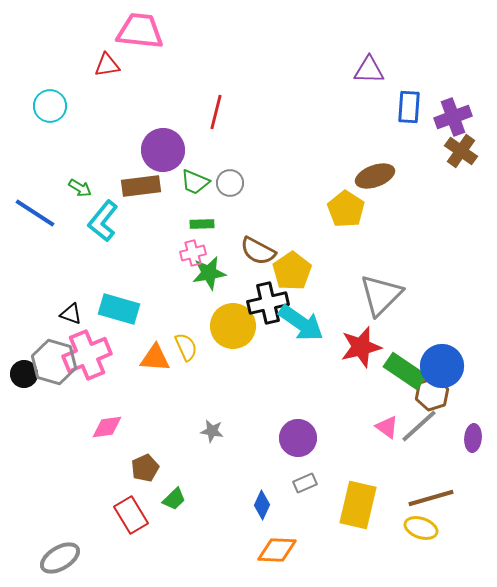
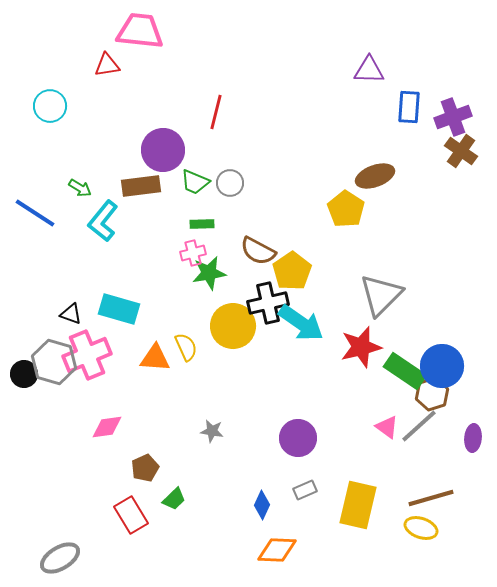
gray rectangle at (305, 483): moved 7 px down
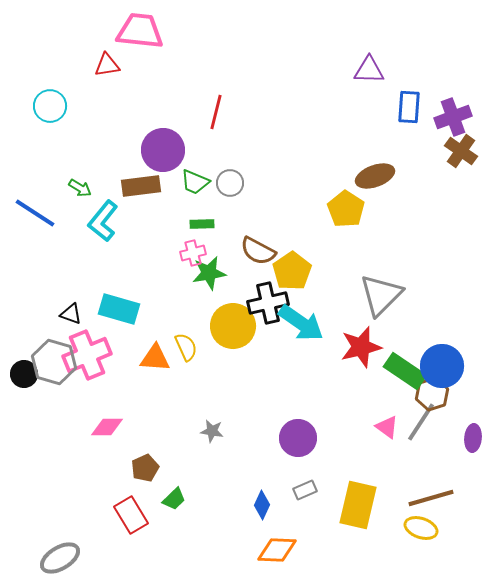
gray line at (419, 426): moved 2 px right, 4 px up; rotated 15 degrees counterclockwise
pink diamond at (107, 427): rotated 8 degrees clockwise
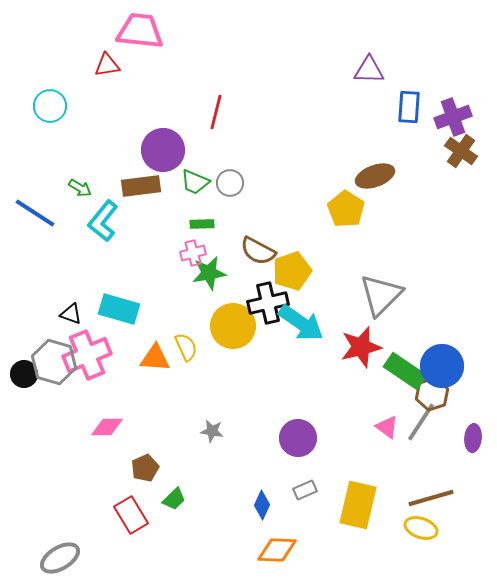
yellow pentagon at (292, 271): rotated 15 degrees clockwise
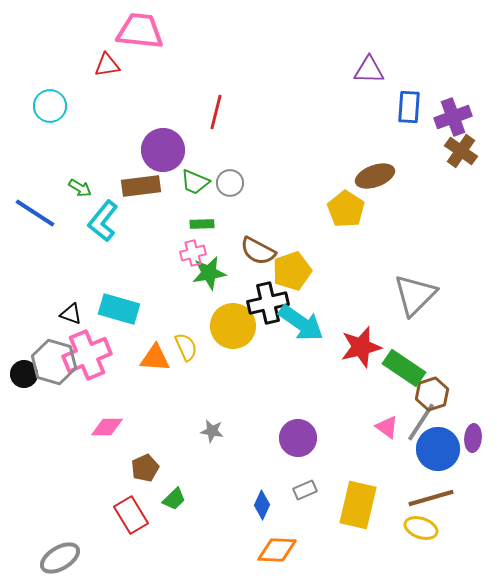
gray triangle at (381, 295): moved 34 px right
blue circle at (442, 366): moved 4 px left, 83 px down
green rectangle at (405, 371): moved 1 px left, 3 px up
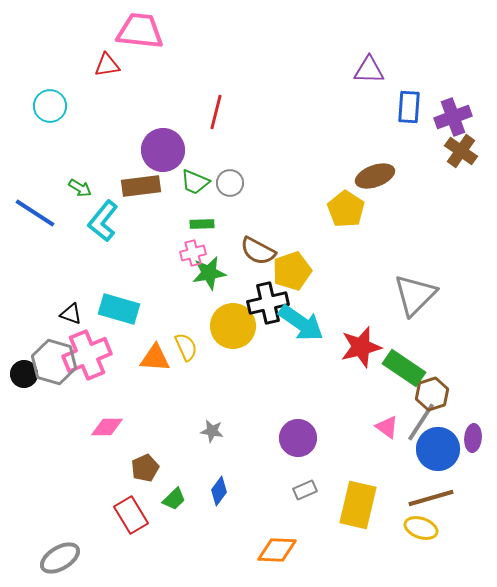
blue diamond at (262, 505): moved 43 px left, 14 px up; rotated 12 degrees clockwise
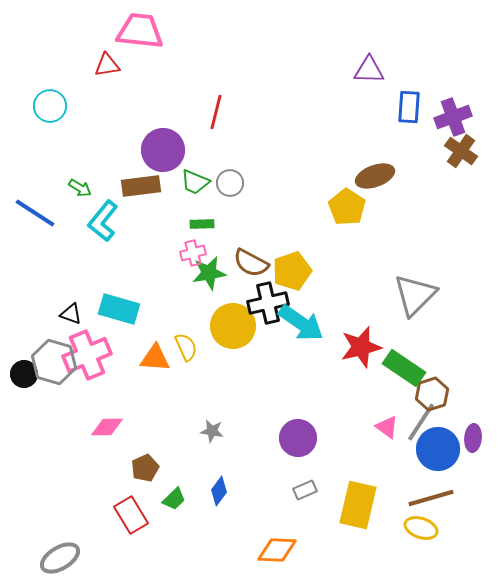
yellow pentagon at (346, 209): moved 1 px right, 2 px up
brown semicircle at (258, 251): moved 7 px left, 12 px down
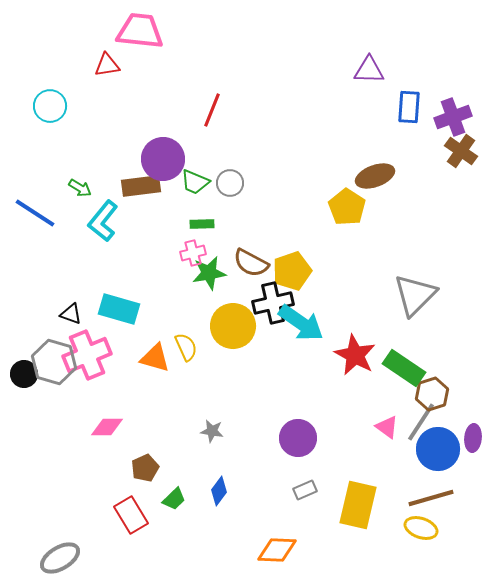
red line at (216, 112): moved 4 px left, 2 px up; rotated 8 degrees clockwise
purple circle at (163, 150): moved 9 px down
black cross at (268, 303): moved 5 px right
red star at (361, 347): moved 6 px left, 8 px down; rotated 30 degrees counterclockwise
orange triangle at (155, 358): rotated 12 degrees clockwise
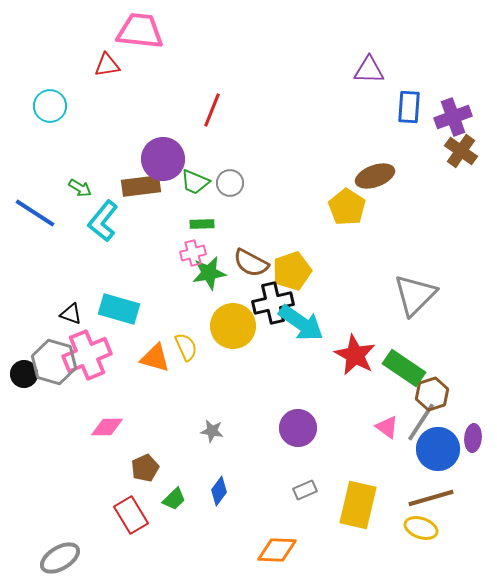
purple circle at (298, 438): moved 10 px up
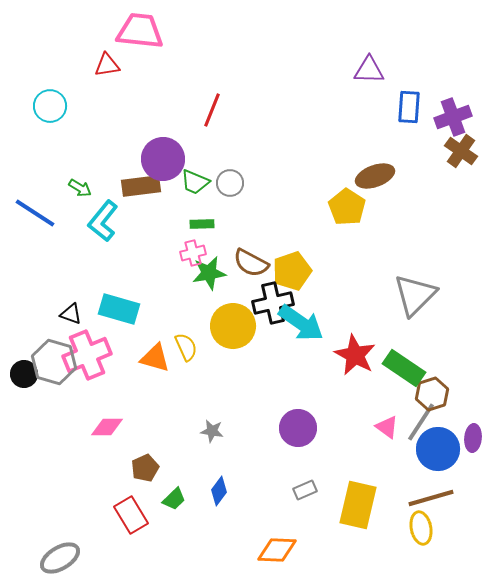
yellow ellipse at (421, 528): rotated 60 degrees clockwise
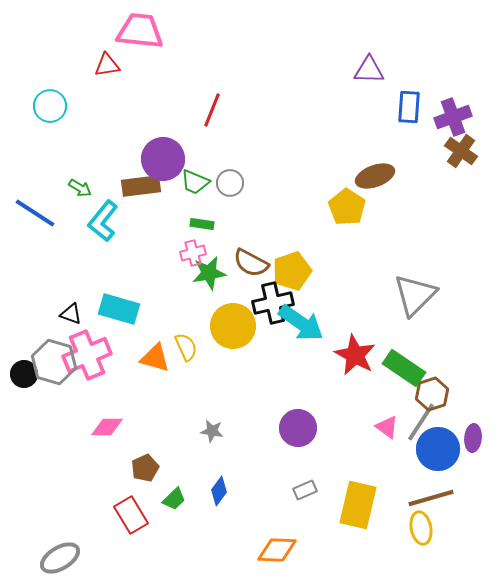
green rectangle at (202, 224): rotated 10 degrees clockwise
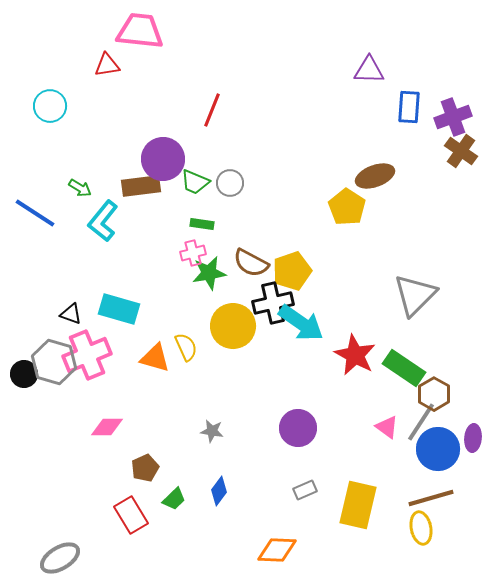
brown hexagon at (432, 394): moved 2 px right; rotated 12 degrees counterclockwise
